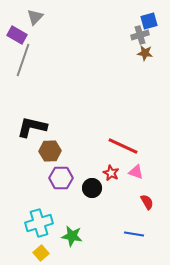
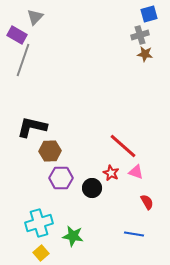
blue square: moved 7 px up
brown star: moved 1 px down
red line: rotated 16 degrees clockwise
green star: moved 1 px right
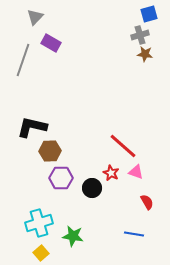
purple rectangle: moved 34 px right, 8 px down
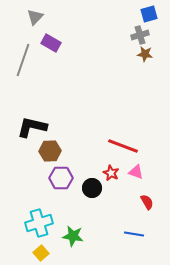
red line: rotated 20 degrees counterclockwise
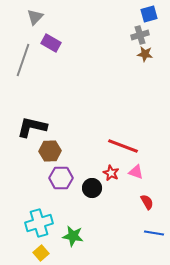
blue line: moved 20 px right, 1 px up
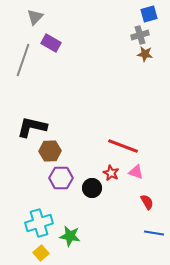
green star: moved 3 px left
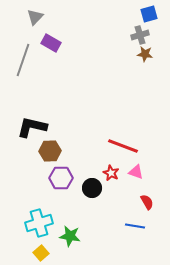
blue line: moved 19 px left, 7 px up
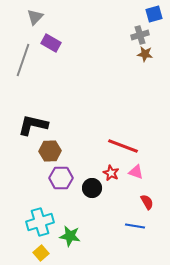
blue square: moved 5 px right
black L-shape: moved 1 px right, 2 px up
cyan cross: moved 1 px right, 1 px up
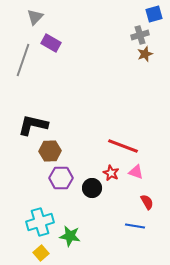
brown star: rotated 28 degrees counterclockwise
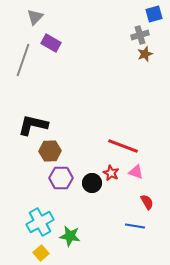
black circle: moved 5 px up
cyan cross: rotated 12 degrees counterclockwise
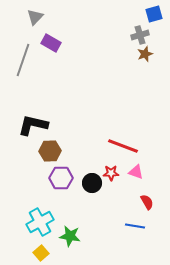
red star: rotated 28 degrees counterclockwise
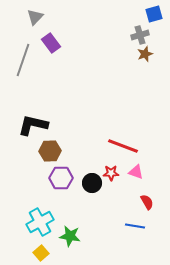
purple rectangle: rotated 24 degrees clockwise
